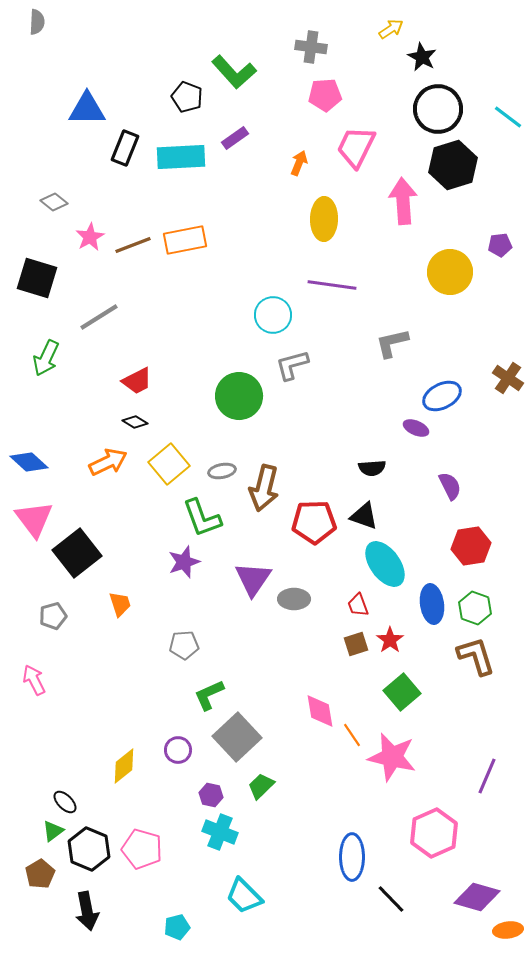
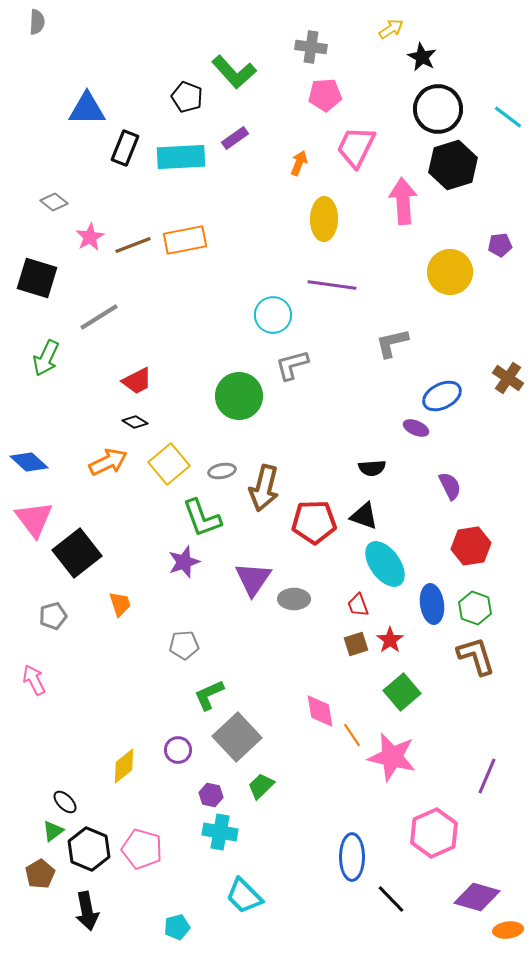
cyan cross at (220, 832): rotated 12 degrees counterclockwise
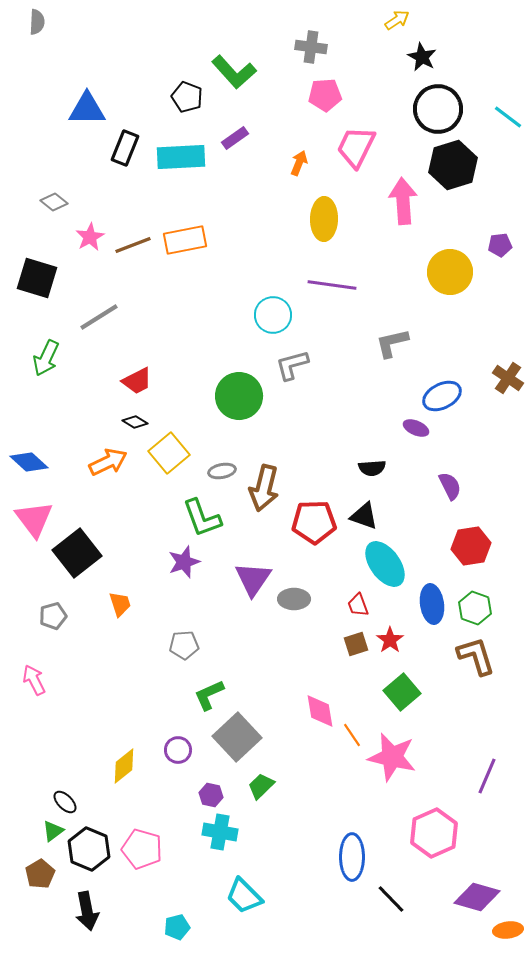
yellow arrow at (391, 29): moved 6 px right, 9 px up
yellow square at (169, 464): moved 11 px up
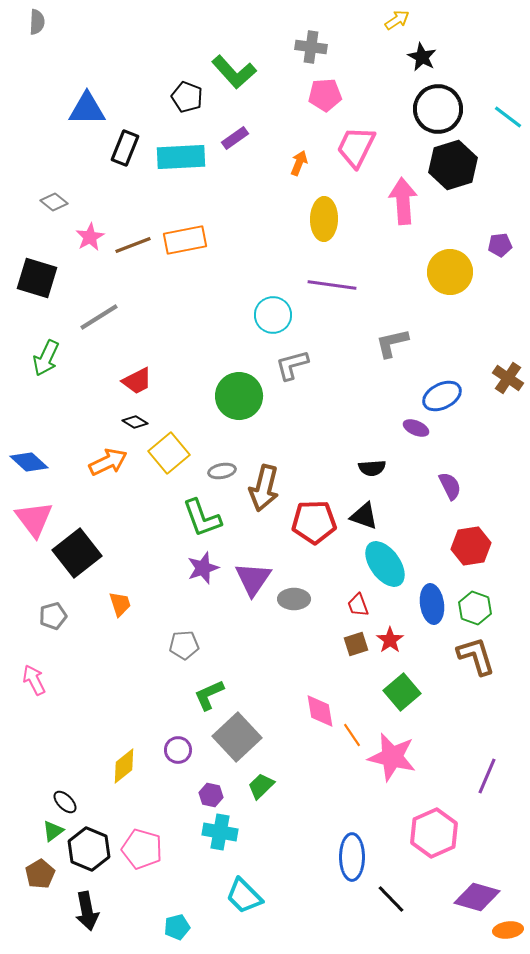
purple star at (184, 562): moved 19 px right, 6 px down
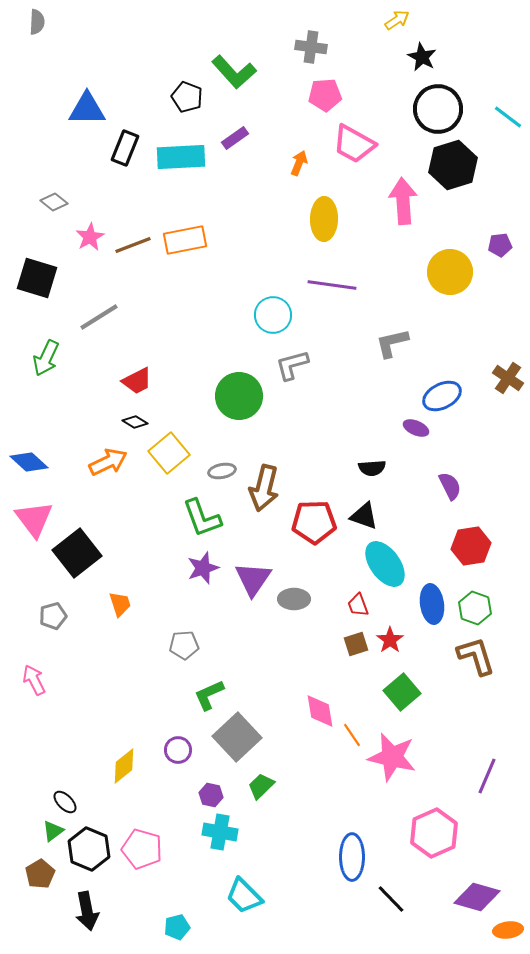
pink trapezoid at (356, 147): moved 2 px left, 3 px up; rotated 87 degrees counterclockwise
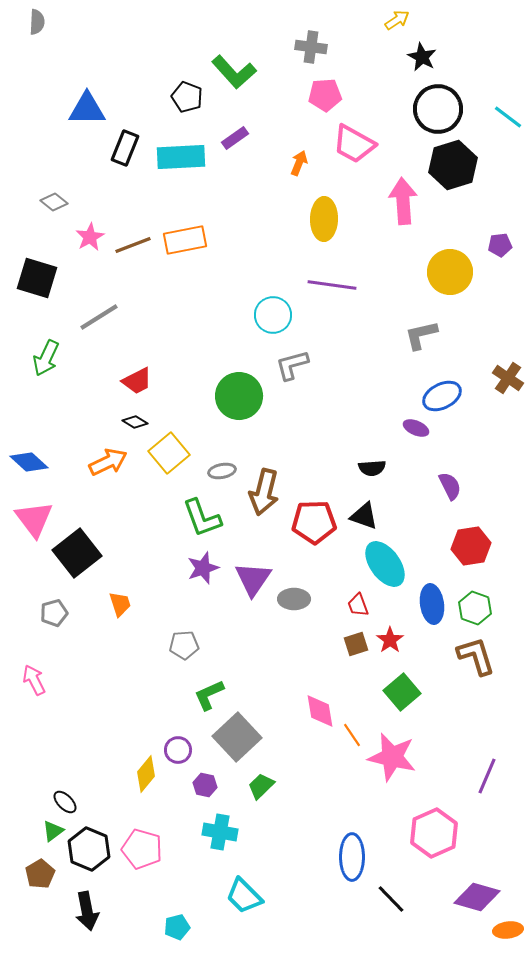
gray L-shape at (392, 343): moved 29 px right, 8 px up
brown arrow at (264, 488): moved 4 px down
gray pentagon at (53, 616): moved 1 px right, 3 px up
yellow diamond at (124, 766): moved 22 px right, 8 px down; rotated 12 degrees counterclockwise
purple hexagon at (211, 795): moved 6 px left, 10 px up
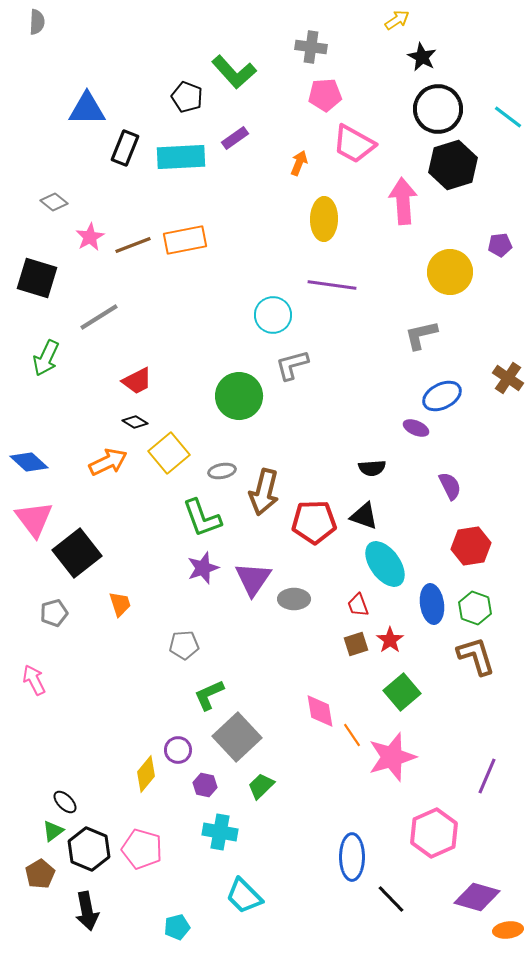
pink star at (392, 757): rotated 30 degrees counterclockwise
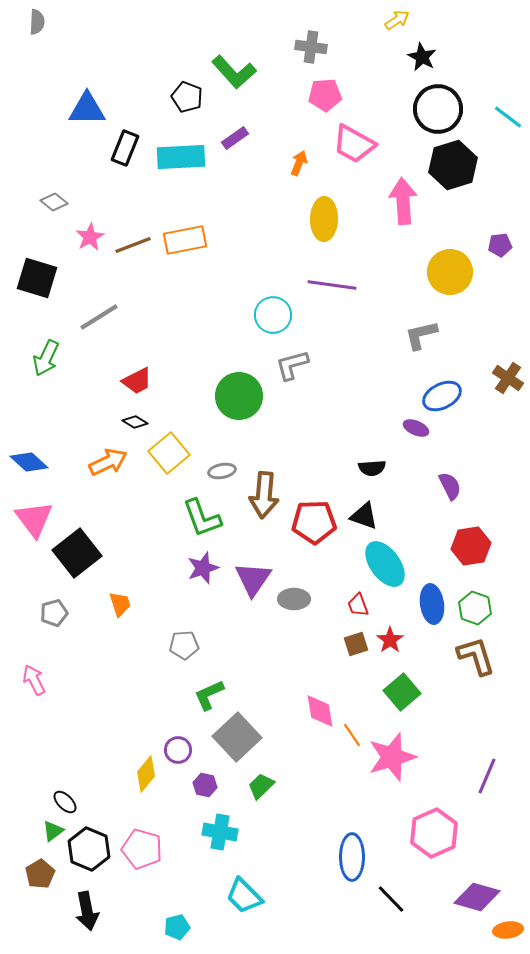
brown arrow at (264, 492): moved 3 px down; rotated 9 degrees counterclockwise
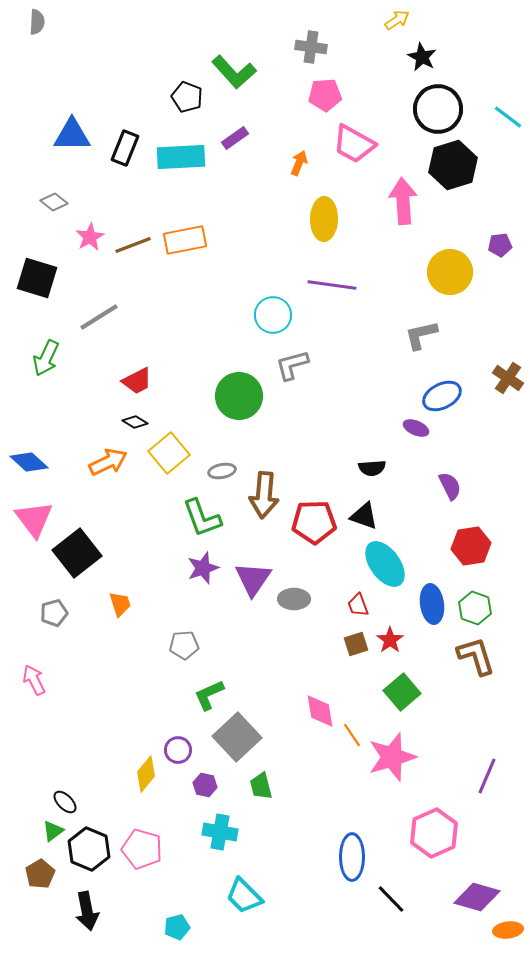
blue triangle at (87, 109): moved 15 px left, 26 px down
green trapezoid at (261, 786): rotated 60 degrees counterclockwise
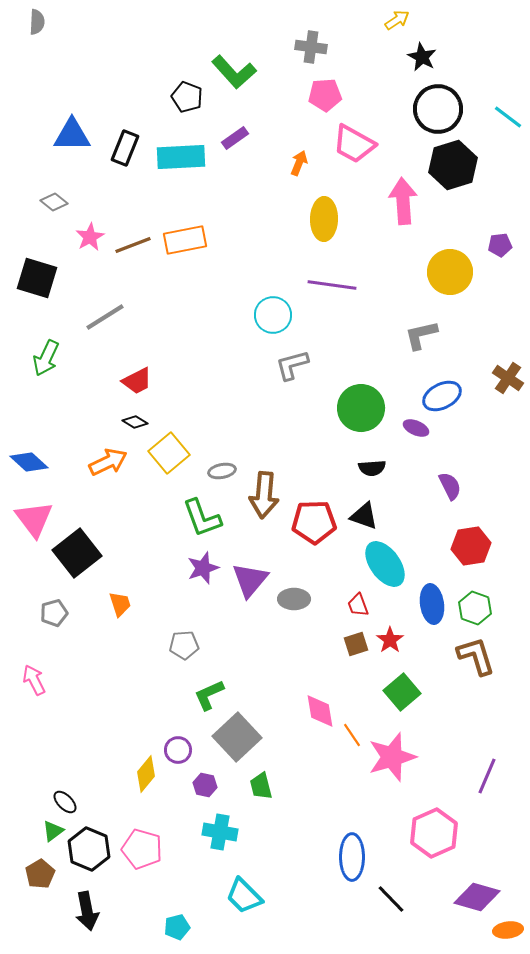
gray line at (99, 317): moved 6 px right
green circle at (239, 396): moved 122 px right, 12 px down
purple triangle at (253, 579): moved 3 px left, 1 px down; rotated 6 degrees clockwise
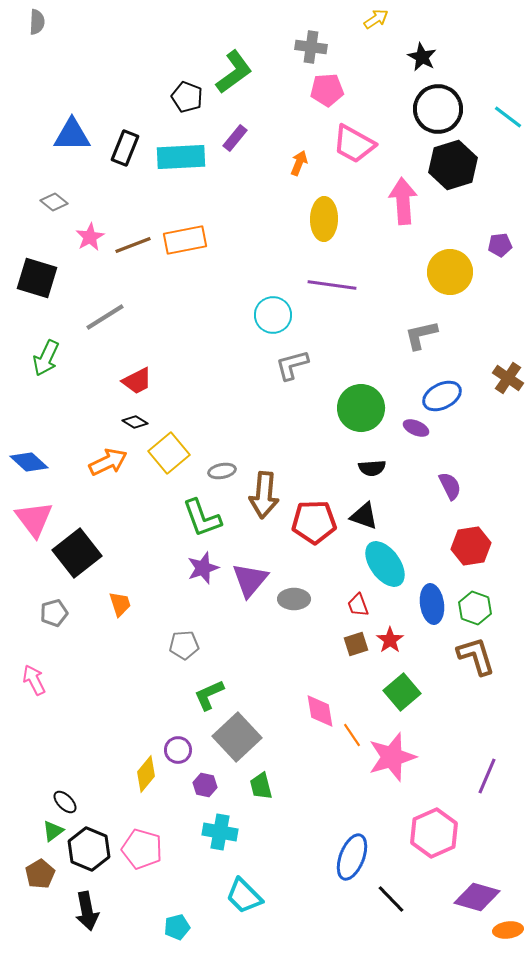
yellow arrow at (397, 20): moved 21 px left, 1 px up
green L-shape at (234, 72): rotated 84 degrees counterclockwise
pink pentagon at (325, 95): moved 2 px right, 5 px up
purple rectangle at (235, 138): rotated 16 degrees counterclockwise
blue ellipse at (352, 857): rotated 21 degrees clockwise
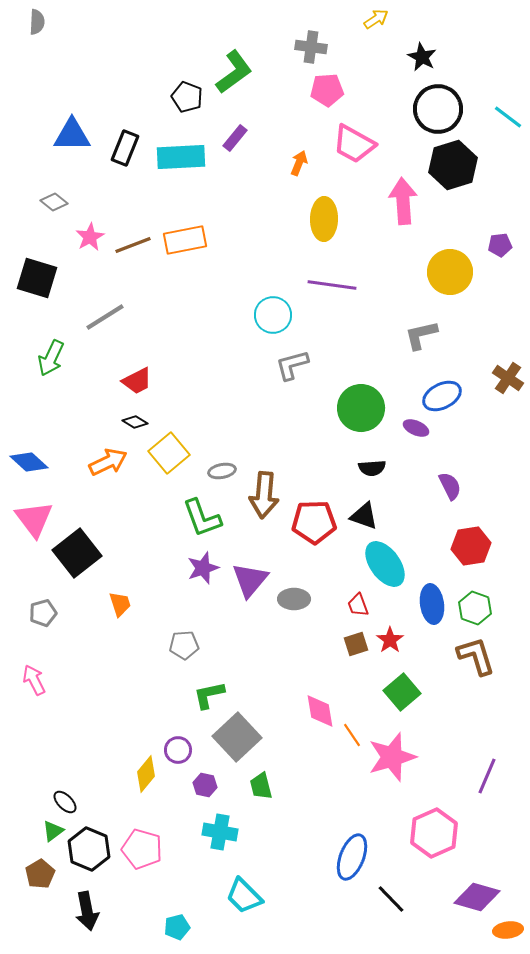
green arrow at (46, 358): moved 5 px right
gray pentagon at (54, 613): moved 11 px left
green L-shape at (209, 695): rotated 12 degrees clockwise
